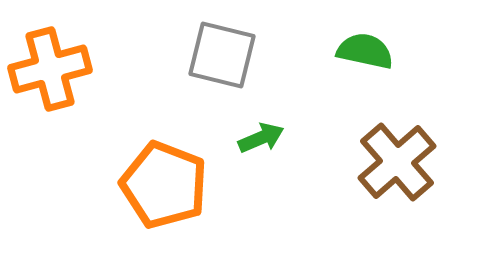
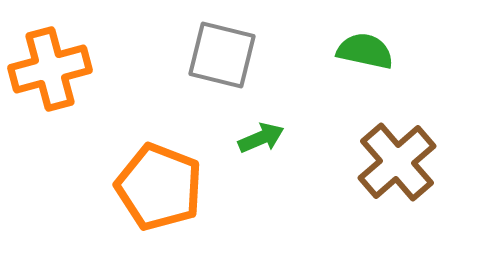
orange pentagon: moved 5 px left, 2 px down
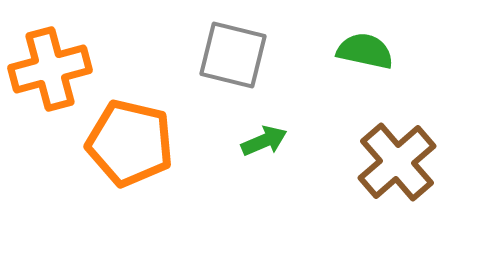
gray square: moved 11 px right
green arrow: moved 3 px right, 3 px down
orange pentagon: moved 29 px left, 44 px up; rotated 8 degrees counterclockwise
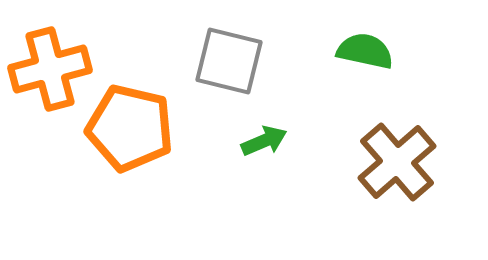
gray square: moved 4 px left, 6 px down
orange pentagon: moved 15 px up
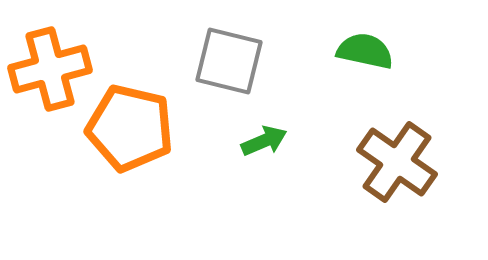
brown cross: rotated 14 degrees counterclockwise
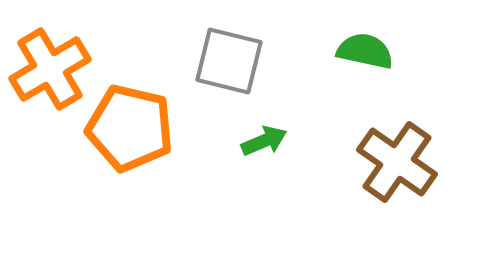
orange cross: rotated 16 degrees counterclockwise
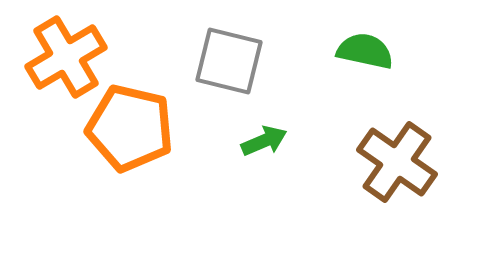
orange cross: moved 16 px right, 12 px up
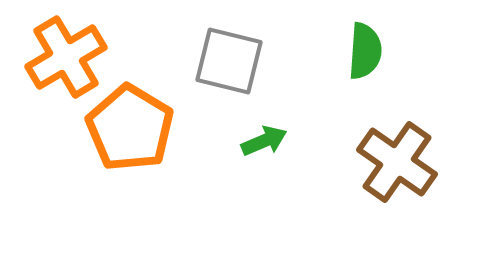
green semicircle: rotated 82 degrees clockwise
orange pentagon: rotated 18 degrees clockwise
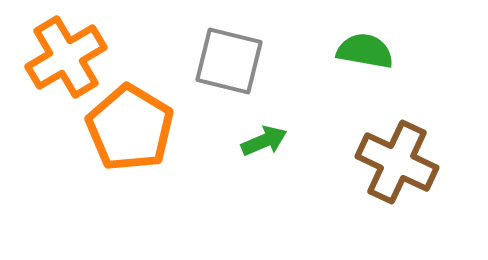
green semicircle: rotated 84 degrees counterclockwise
brown cross: rotated 10 degrees counterclockwise
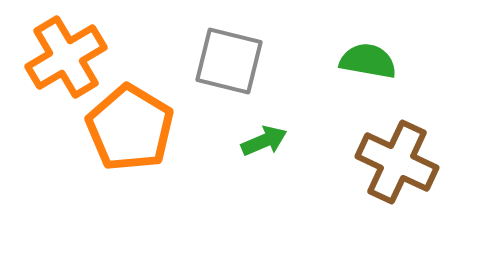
green semicircle: moved 3 px right, 10 px down
